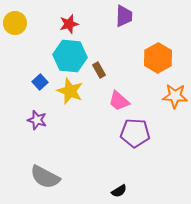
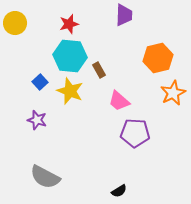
purple trapezoid: moved 1 px up
orange hexagon: rotated 16 degrees clockwise
orange star: moved 2 px left, 3 px up; rotated 30 degrees counterclockwise
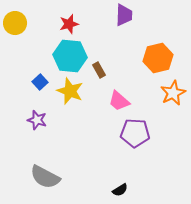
black semicircle: moved 1 px right, 1 px up
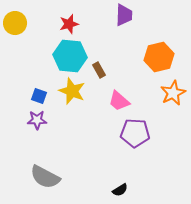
orange hexagon: moved 1 px right, 1 px up
blue square: moved 1 px left, 14 px down; rotated 28 degrees counterclockwise
yellow star: moved 2 px right
purple star: rotated 18 degrees counterclockwise
